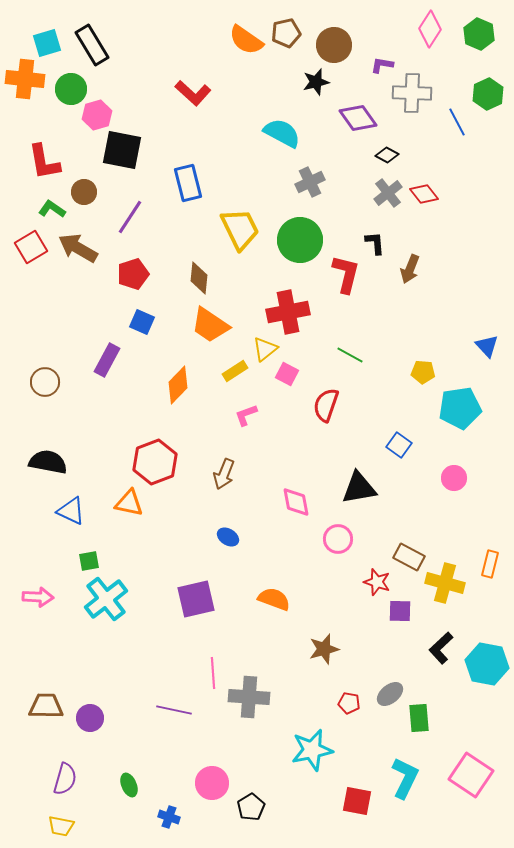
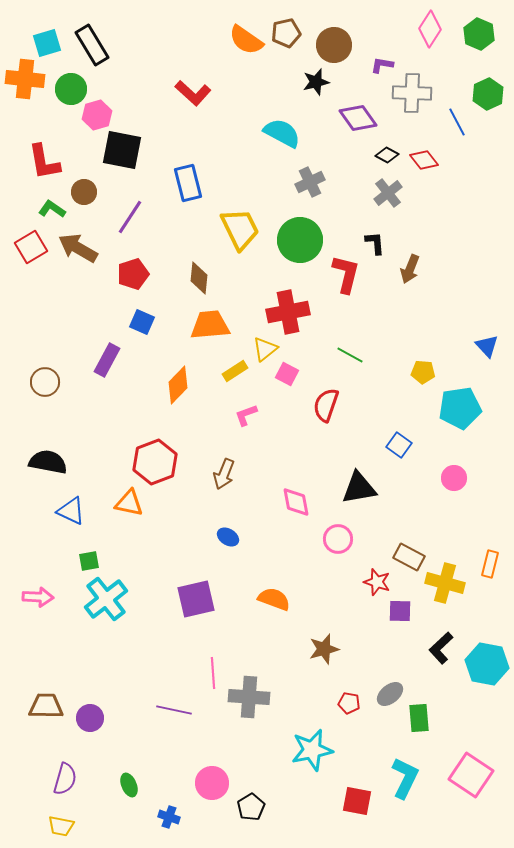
red diamond at (424, 194): moved 34 px up
orange trapezoid at (210, 325): rotated 141 degrees clockwise
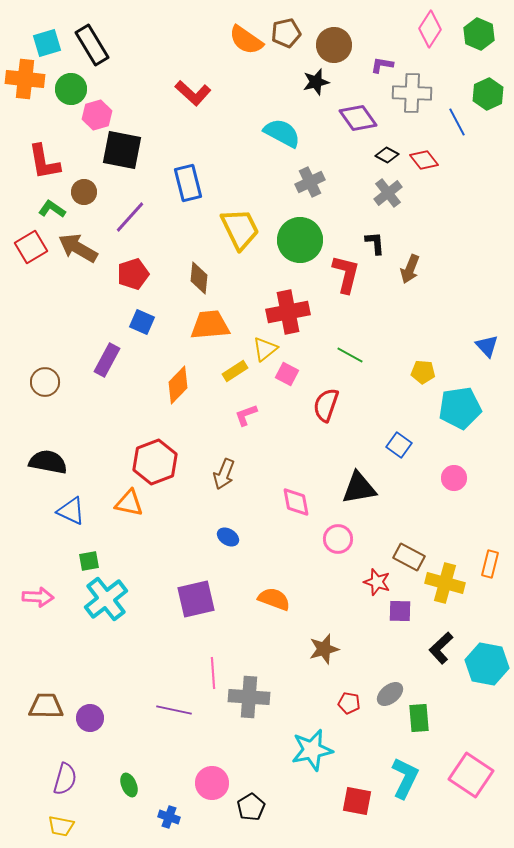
purple line at (130, 217): rotated 9 degrees clockwise
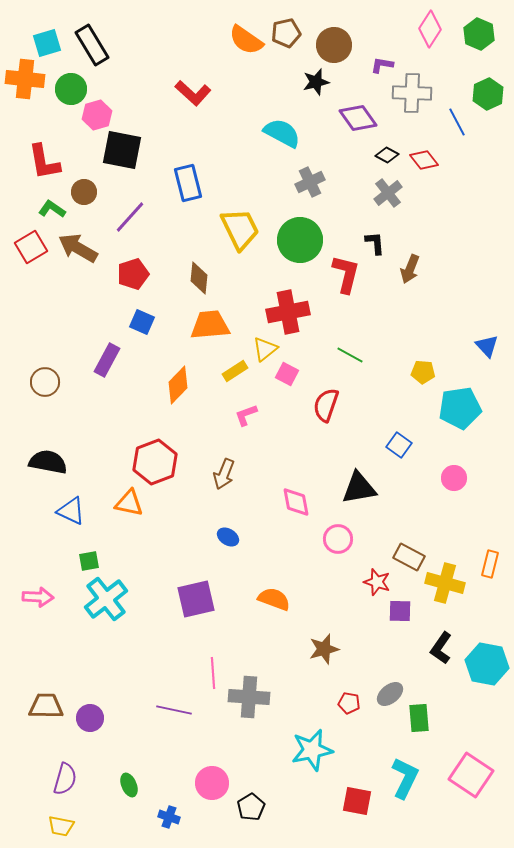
black L-shape at (441, 648): rotated 12 degrees counterclockwise
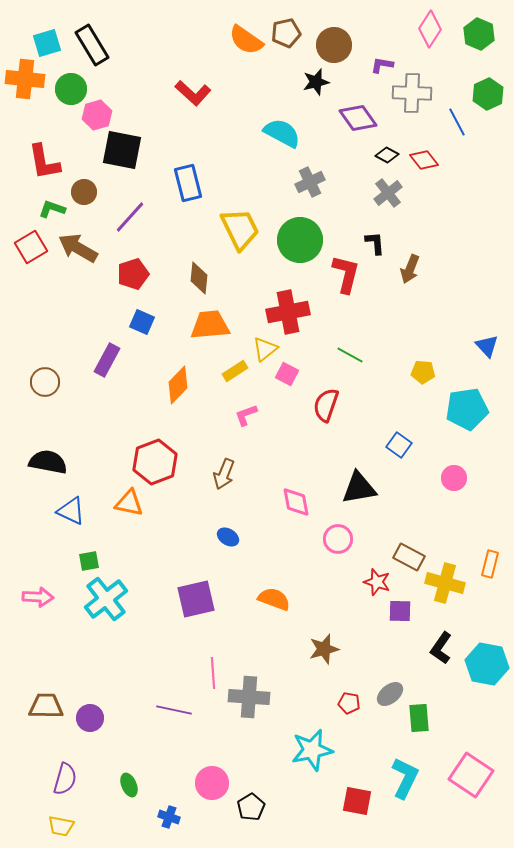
green L-shape at (52, 209): rotated 16 degrees counterclockwise
cyan pentagon at (460, 408): moved 7 px right, 1 px down
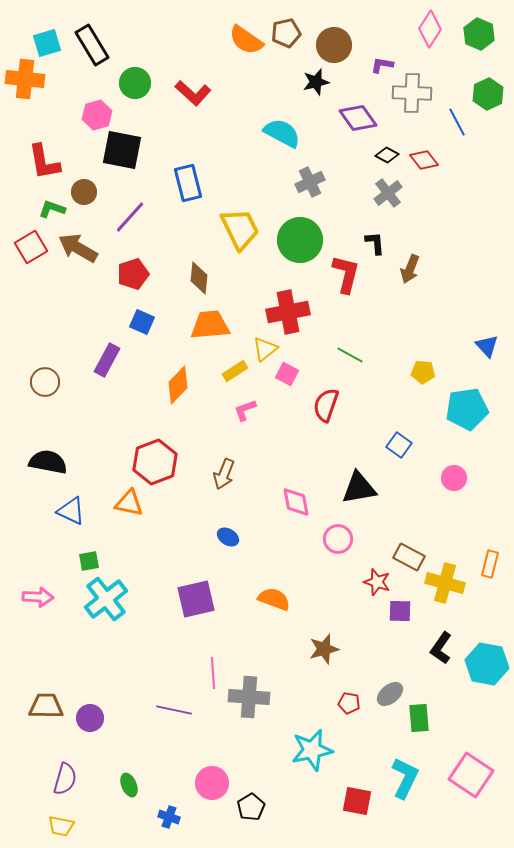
green circle at (71, 89): moved 64 px right, 6 px up
pink L-shape at (246, 415): moved 1 px left, 5 px up
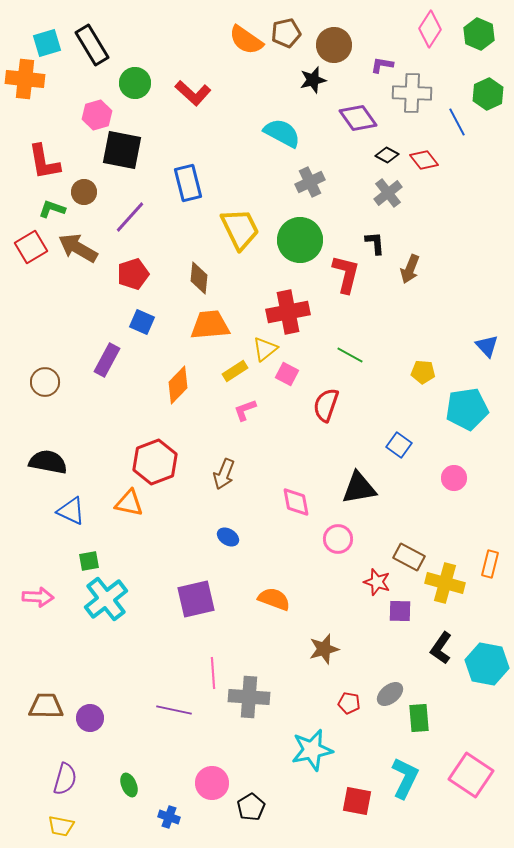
black star at (316, 82): moved 3 px left, 2 px up
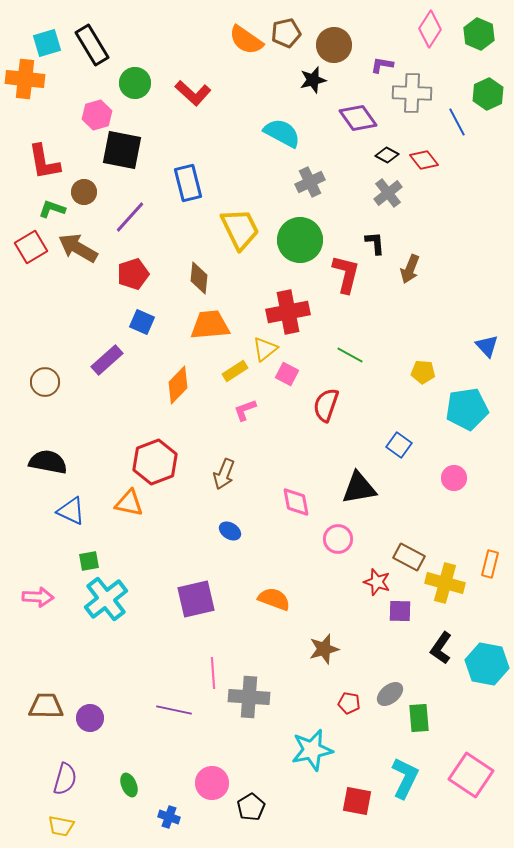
purple rectangle at (107, 360): rotated 20 degrees clockwise
blue ellipse at (228, 537): moved 2 px right, 6 px up
